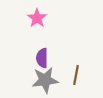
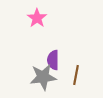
purple semicircle: moved 11 px right, 2 px down
gray star: moved 2 px left, 3 px up
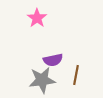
purple semicircle: rotated 102 degrees counterclockwise
gray star: moved 1 px left, 3 px down
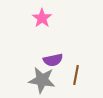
pink star: moved 5 px right
gray star: rotated 16 degrees clockwise
